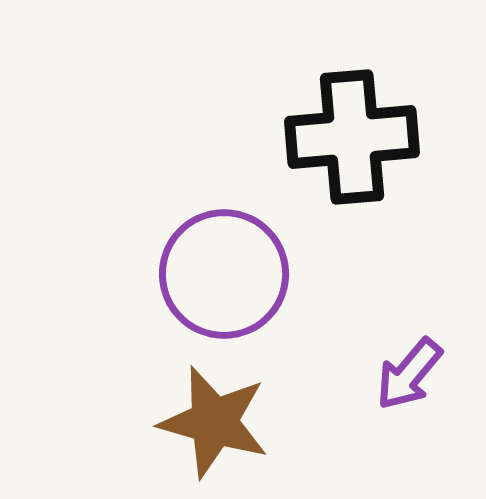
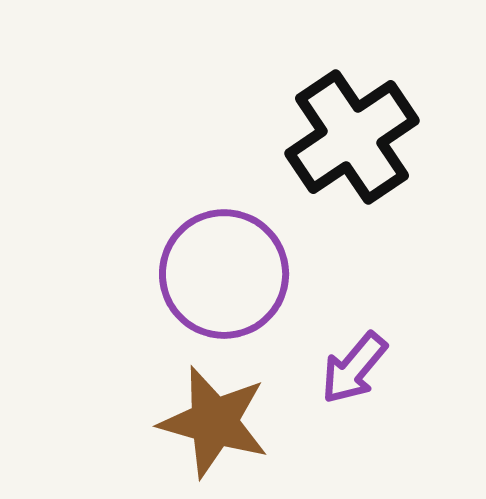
black cross: rotated 29 degrees counterclockwise
purple arrow: moved 55 px left, 6 px up
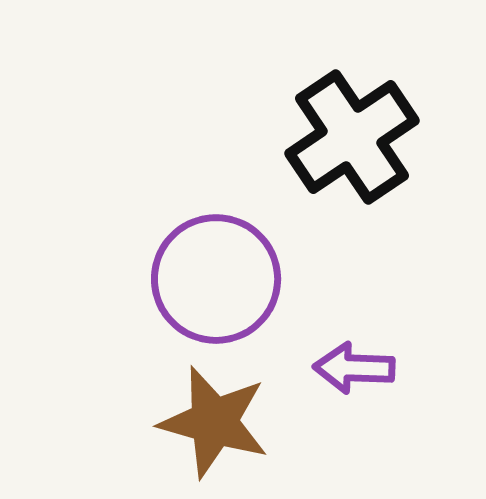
purple circle: moved 8 px left, 5 px down
purple arrow: rotated 52 degrees clockwise
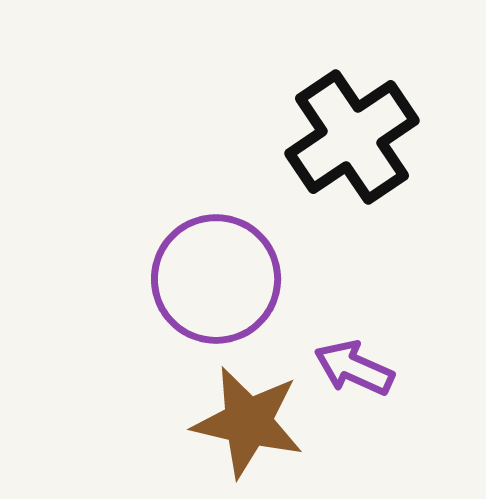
purple arrow: rotated 22 degrees clockwise
brown star: moved 34 px right; rotated 3 degrees counterclockwise
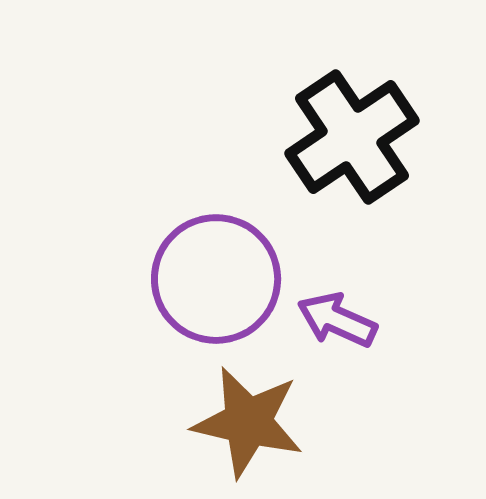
purple arrow: moved 17 px left, 48 px up
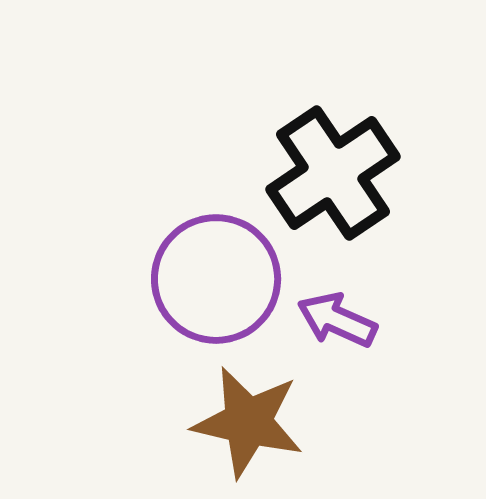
black cross: moved 19 px left, 36 px down
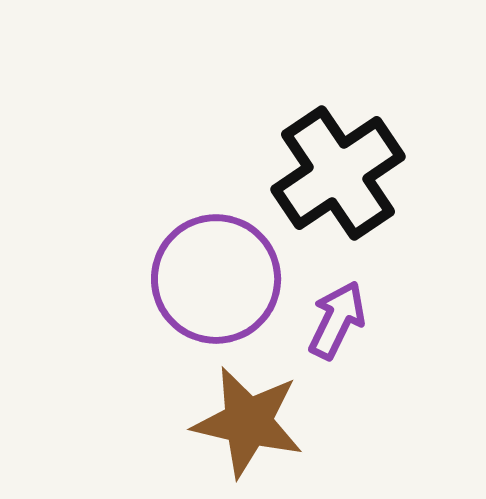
black cross: moved 5 px right
purple arrow: rotated 92 degrees clockwise
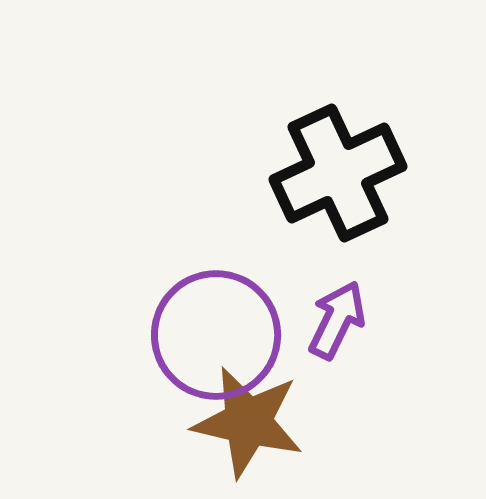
black cross: rotated 9 degrees clockwise
purple circle: moved 56 px down
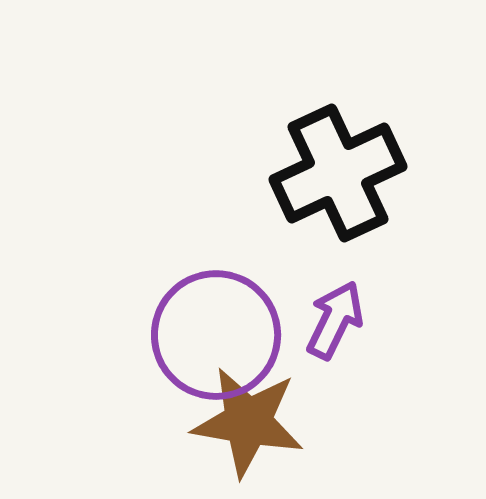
purple arrow: moved 2 px left
brown star: rotated 3 degrees counterclockwise
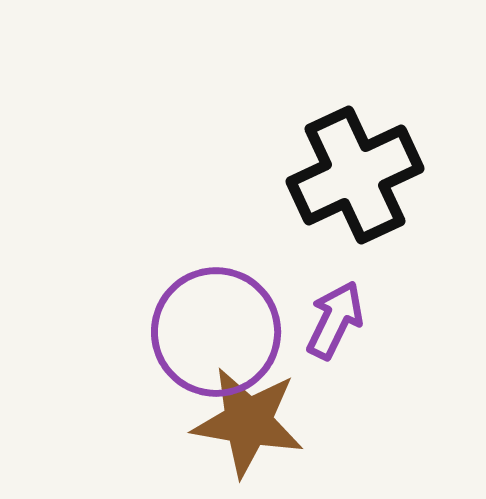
black cross: moved 17 px right, 2 px down
purple circle: moved 3 px up
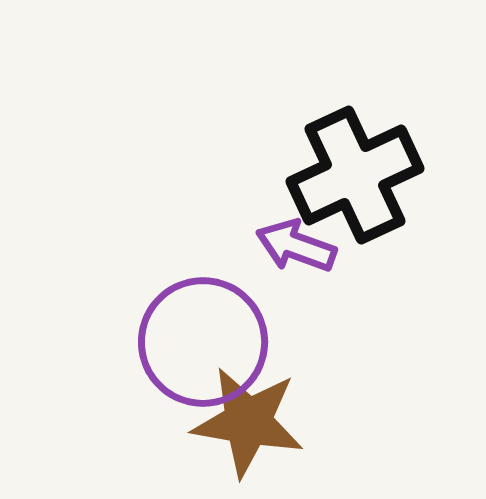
purple arrow: moved 39 px left, 74 px up; rotated 96 degrees counterclockwise
purple circle: moved 13 px left, 10 px down
